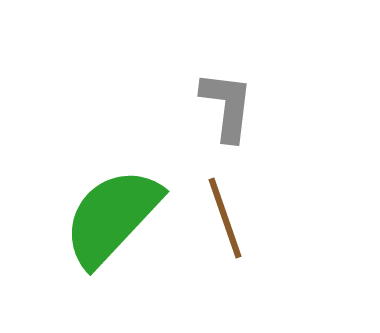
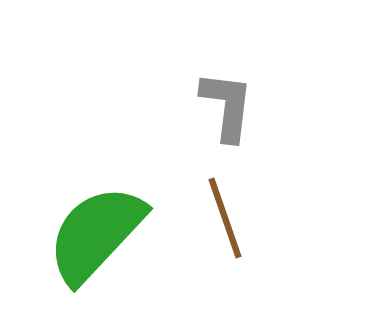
green semicircle: moved 16 px left, 17 px down
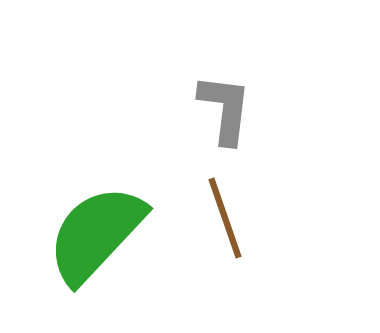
gray L-shape: moved 2 px left, 3 px down
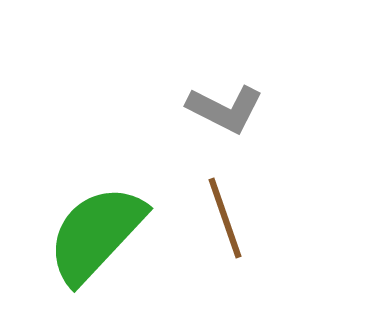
gray L-shape: rotated 110 degrees clockwise
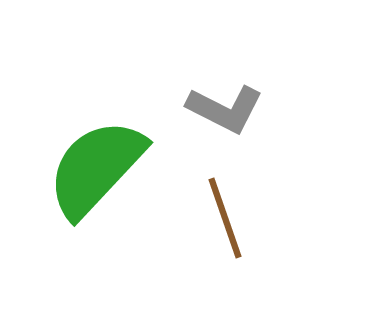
green semicircle: moved 66 px up
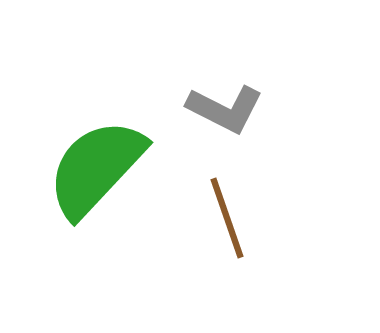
brown line: moved 2 px right
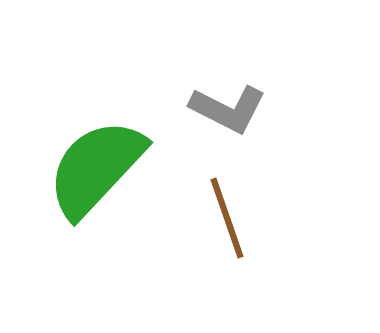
gray L-shape: moved 3 px right
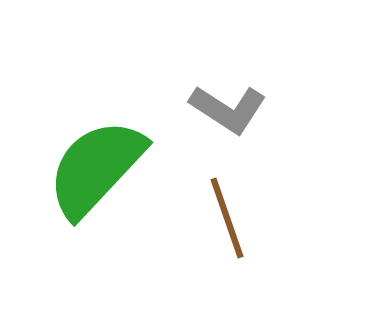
gray L-shape: rotated 6 degrees clockwise
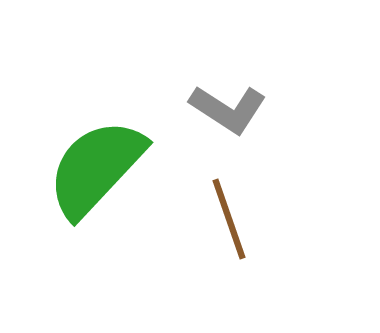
brown line: moved 2 px right, 1 px down
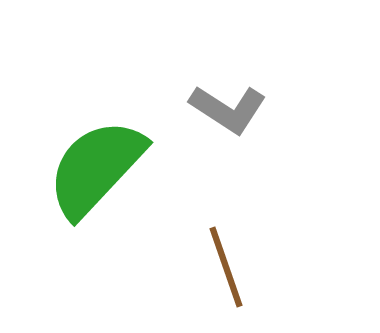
brown line: moved 3 px left, 48 px down
